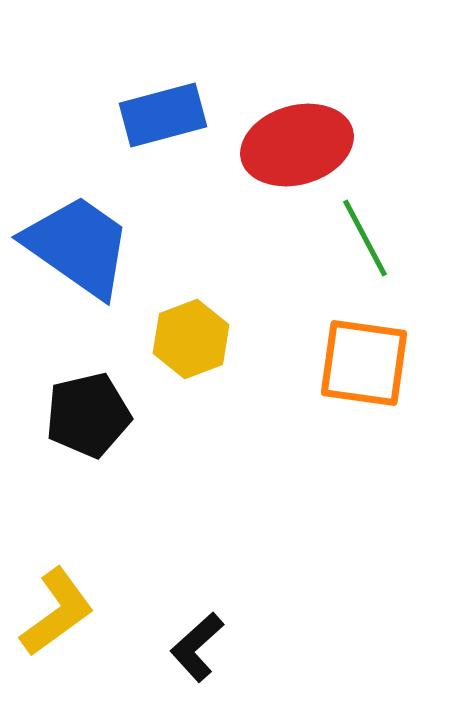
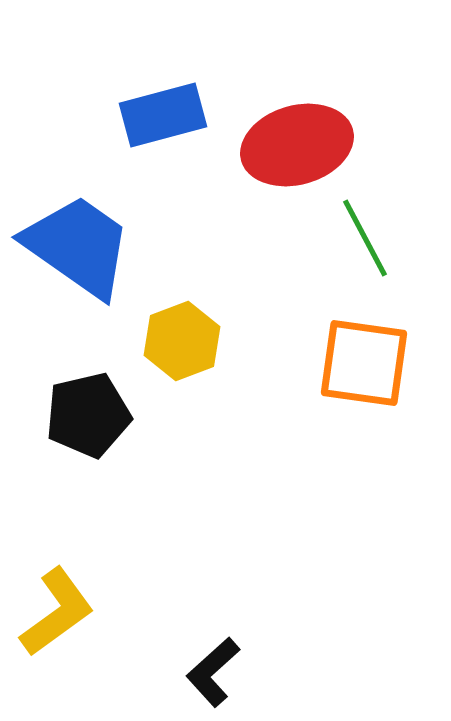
yellow hexagon: moved 9 px left, 2 px down
black L-shape: moved 16 px right, 25 px down
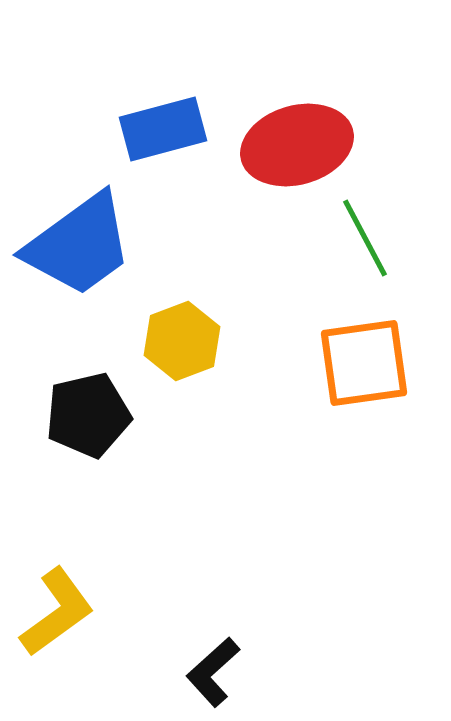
blue rectangle: moved 14 px down
blue trapezoid: moved 1 px right, 1 px up; rotated 109 degrees clockwise
orange square: rotated 16 degrees counterclockwise
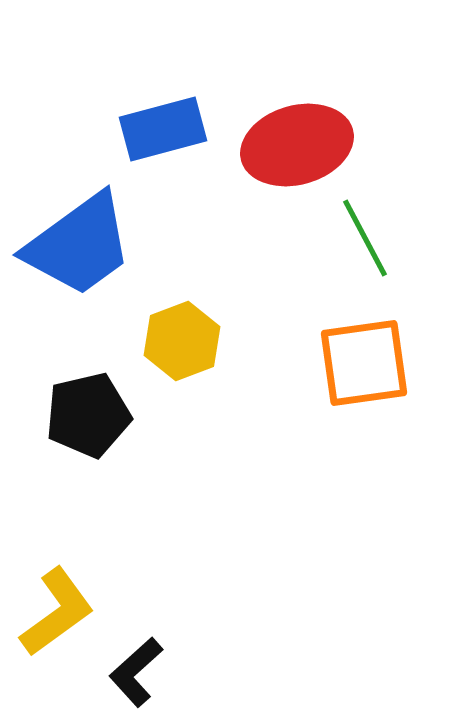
black L-shape: moved 77 px left
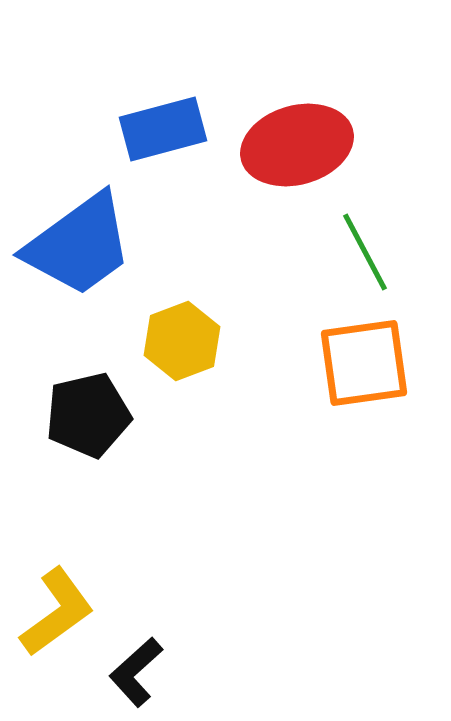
green line: moved 14 px down
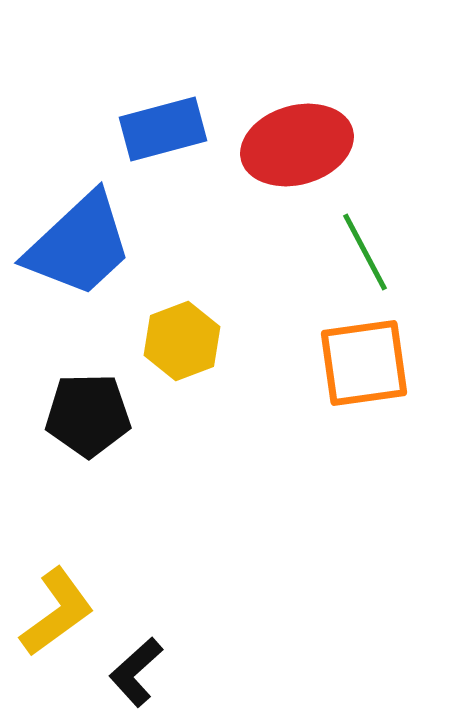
blue trapezoid: rotated 7 degrees counterclockwise
black pentagon: rotated 12 degrees clockwise
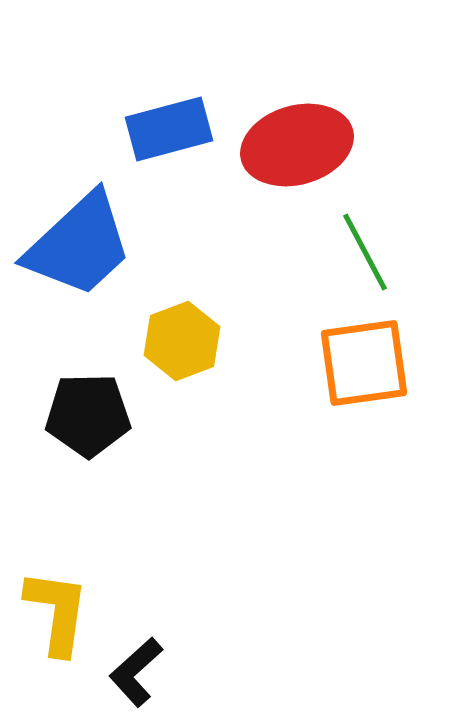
blue rectangle: moved 6 px right
yellow L-shape: rotated 46 degrees counterclockwise
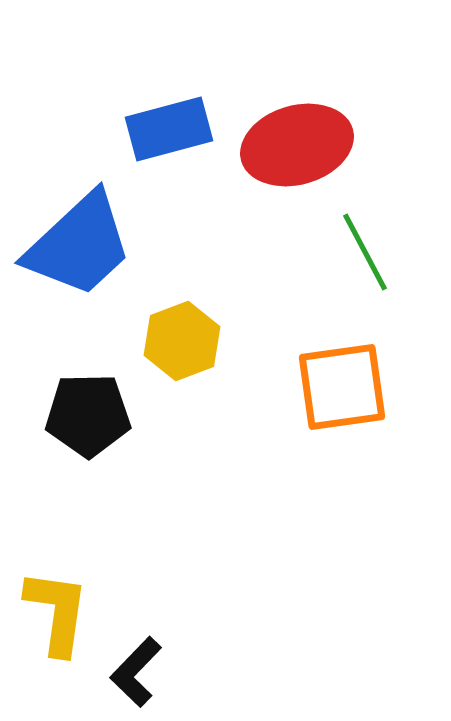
orange square: moved 22 px left, 24 px down
black L-shape: rotated 4 degrees counterclockwise
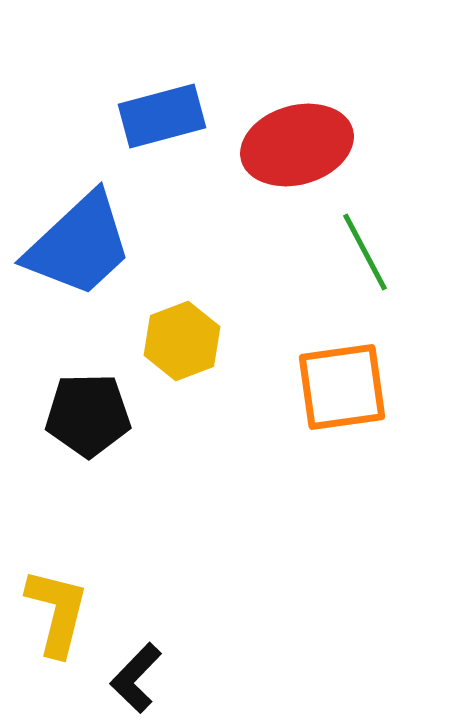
blue rectangle: moved 7 px left, 13 px up
yellow L-shape: rotated 6 degrees clockwise
black L-shape: moved 6 px down
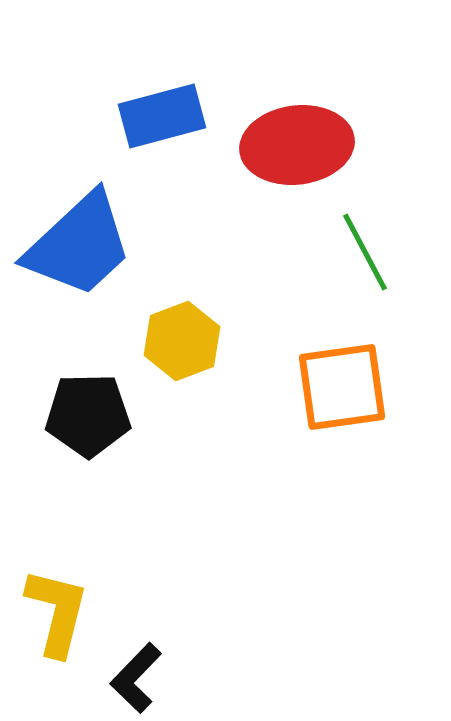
red ellipse: rotated 9 degrees clockwise
